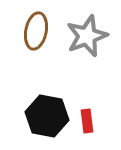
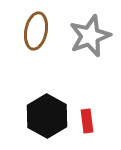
gray star: moved 3 px right
black hexagon: rotated 18 degrees clockwise
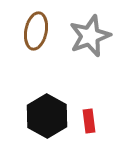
red rectangle: moved 2 px right
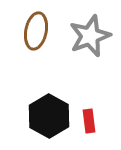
black hexagon: moved 2 px right
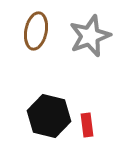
black hexagon: rotated 15 degrees counterclockwise
red rectangle: moved 2 px left, 4 px down
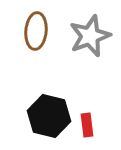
brown ellipse: rotated 6 degrees counterclockwise
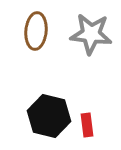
gray star: moved 1 px right, 2 px up; rotated 27 degrees clockwise
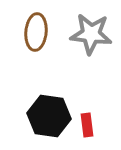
brown ellipse: moved 1 px down
black hexagon: rotated 6 degrees counterclockwise
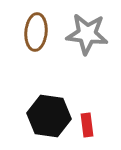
gray star: moved 4 px left
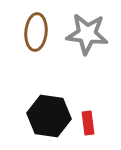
red rectangle: moved 1 px right, 2 px up
